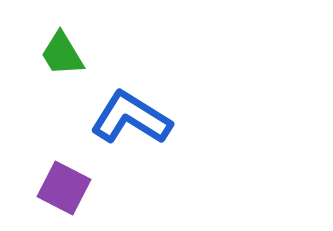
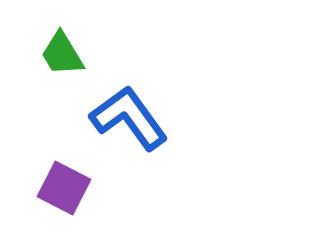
blue L-shape: moved 2 px left; rotated 22 degrees clockwise
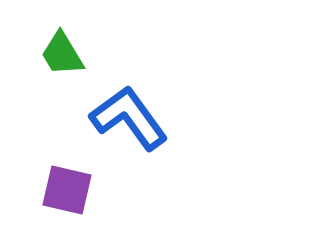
purple square: moved 3 px right, 2 px down; rotated 14 degrees counterclockwise
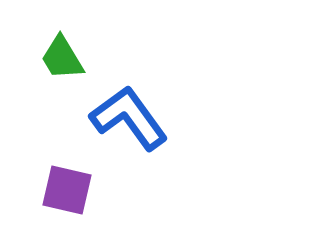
green trapezoid: moved 4 px down
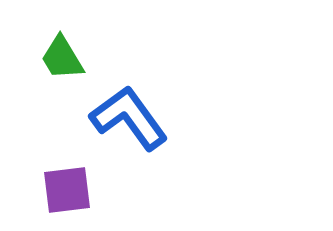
purple square: rotated 20 degrees counterclockwise
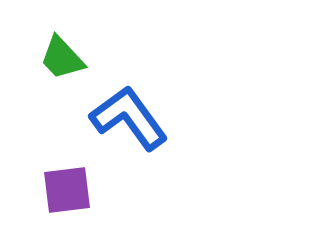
green trapezoid: rotated 12 degrees counterclockwise
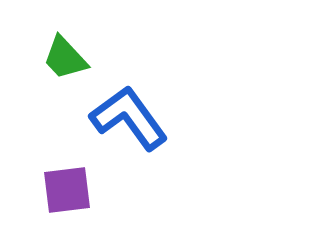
green trapezoid: moved 3 px right
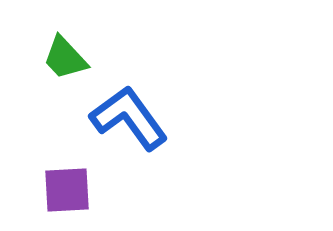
purple square: rotated 4 degrees clockwise
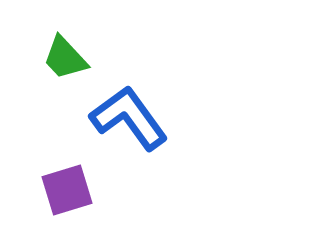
purple square: rotated 14 degrees counterclockwise
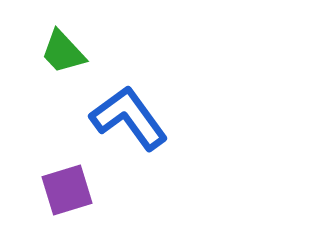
green trapezoid: moved 2 px left, 6 px up
